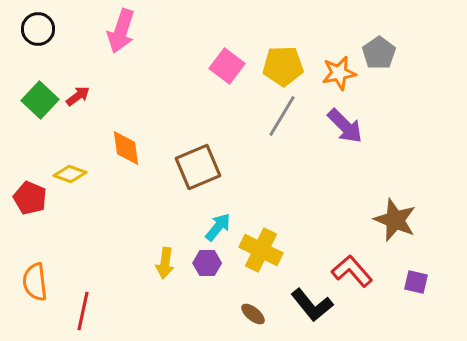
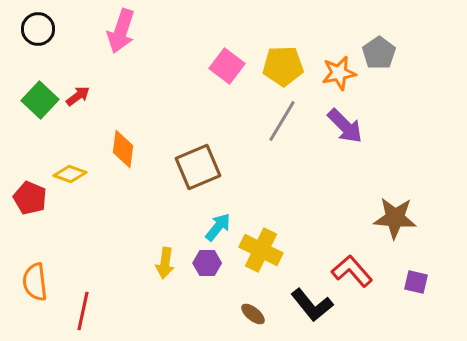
gray line: moved 5 px down
orange diamond: moved 3 px left, 1 px down; rotated 15 degrees clockwise
brown star: moved 2 px up; rotated 18 degrees counterclockwise
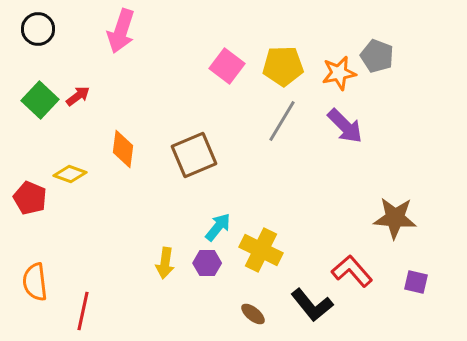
gray pentagon: moved 2 px left, 3 px down; rotated 16 degrees counterclockwise
brown square: moved 4 px left, 12 px up
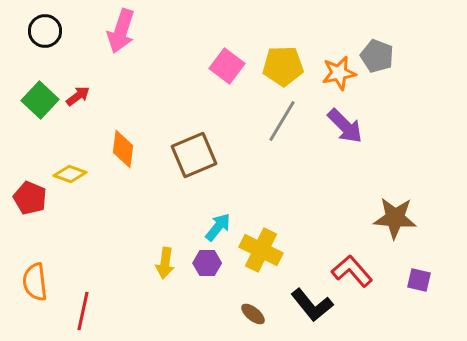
black circle: moved 7 px right, 2 px down
purple square: moved 3 px right, 2 px up
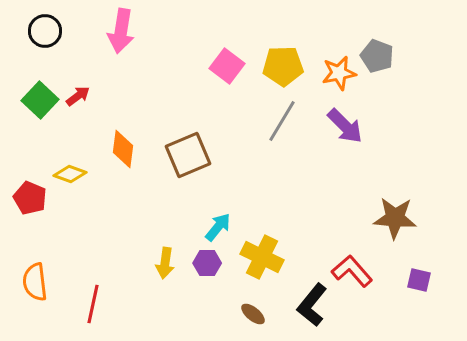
pink arrow: rotated 9 degrees counterclockwise
brown square: moved 6 px left
yellow cross: moved 1 px right, 7 px down
black L-shape: rotated 78 degrees clockwise
red line: moved 10 px right, 7 px up
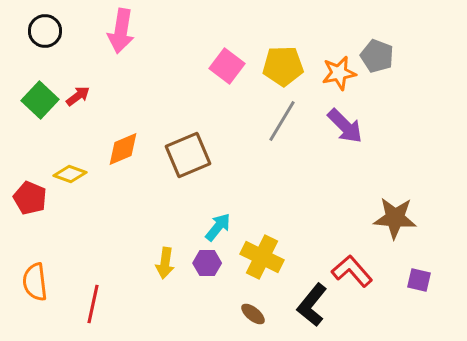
orange diamond: rotated 60 degrees clockwise
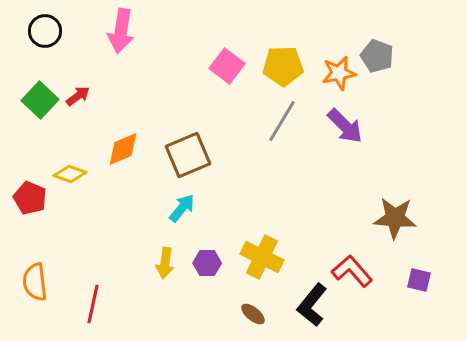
cyan arrow: moved 36 px left, 19 px up
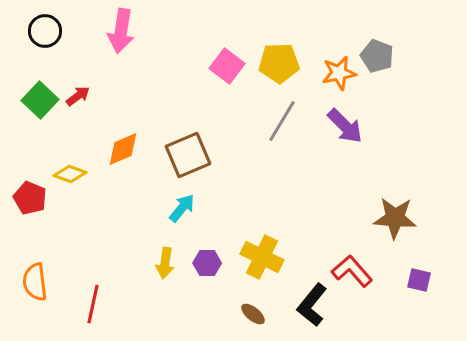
yellow pentagon: moved 4 px left, 3 px up
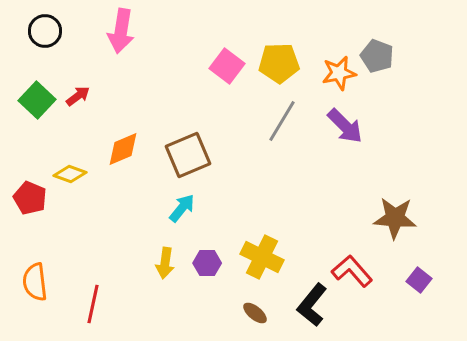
green square: moved 3 px left
purple square: rotated 25 degrees clockwise
brown ellipse: moved 2 px right, 1 px up
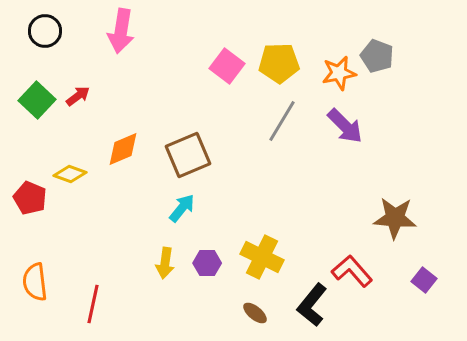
purple square: moved 5 px right
